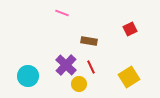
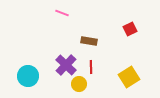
red line: rotated 24 degrees clockwise
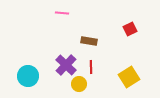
pink line: rotated 16 degrees counterclockwise
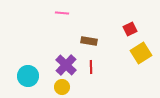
yellow square: moved 12 px right, 24 px up
yellow circle: moved 17 px left, 3 px down
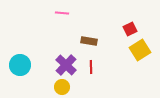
yellow square: moved 1 px left, 3 px up
cyan circle: moved 8 px left, 11 px up
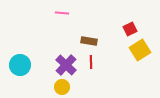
red line: moved 5 px up
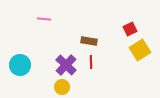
pink line: moved 18 px left, 6 px down
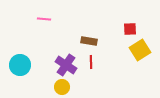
red square: rotated 24 degrees clockwise
purple cross: rotated 10 degrees counterclockwise
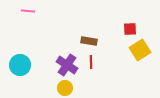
pink line: moved 16 px left, 8 px up
purple cross: moved 1 px right
yellow circle: moved 3 px right, 1 px down
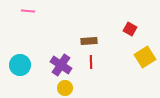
red square: rotated 32 degrees clockwise
brown rectangle: rotated 14 degrees counterclockwise
yellow square: moved 5 px right, 7 px down
purple cross: moved 6 px left
